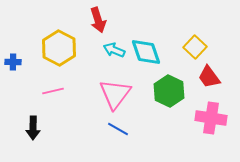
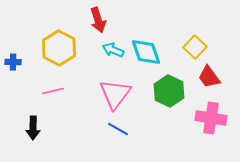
cyan arrow: moved 1 px left
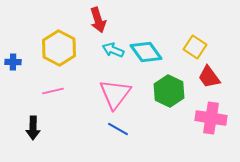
yellow square: rotated 10 degrees counterclockwise
cyan diamond: rotated 16 degrees counterclockwise
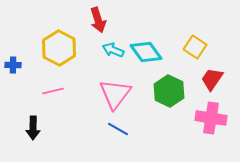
blue cross: moved 3 px down
red trapezoid: moved 3 px right, 2 px down; rotated 70 degrees clockwise
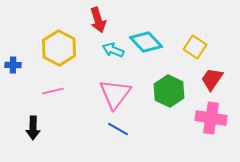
cyan diamond: moved 10 px up; rotated 8 degrees counterclockwise
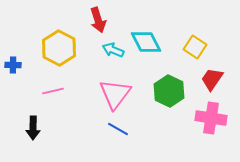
cyan diamond: rotated 16 degrees clockwise
